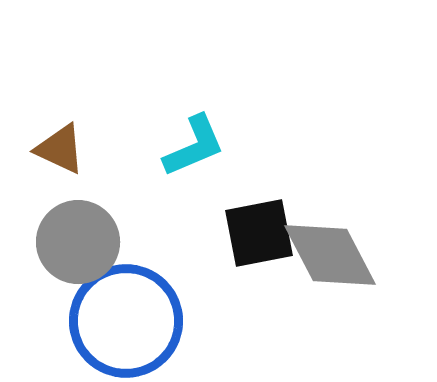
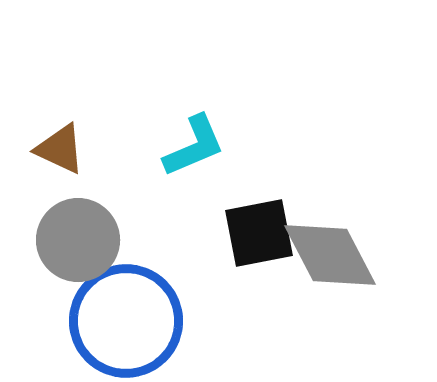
gray circle: moved 2 px up
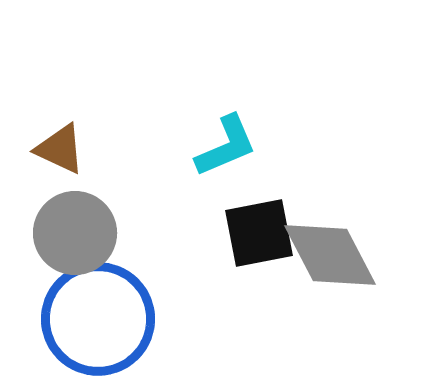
cyan L-shape: moved 32 px right
gray circle: moved 3 px left, 7 px up
blue circle: moved 28 px left, 2 px up
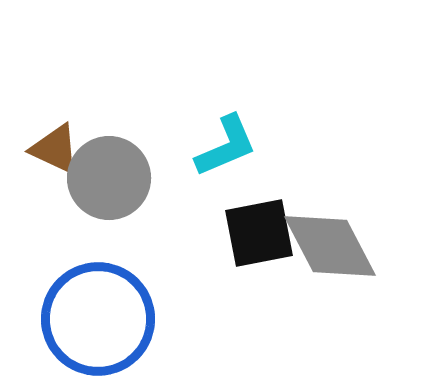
brown triangle: moved 5 px left
gray circle: moved 34 px right, 55 px up
gray diamond: moved 9 px up
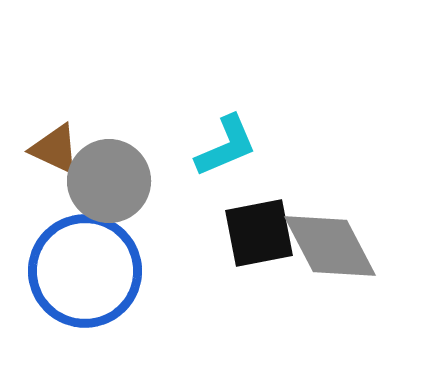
gray circle: moved 3 px down
blue circle: moved 13 px left, 48 px up
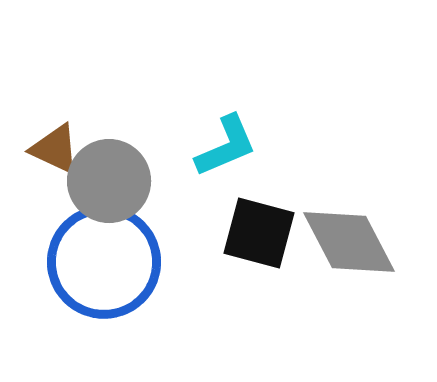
black square: rotated 26 degrees clockwise
gray diamond: moved 19 px right, 4 px up
blue circle: moved 19 px right, 9 px up
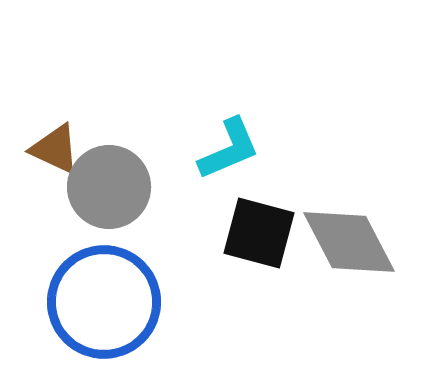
cyan L-shape: moved 3 px right, 3 px down
gray circle: moved 6 px down
blue circle: moved 40 px down
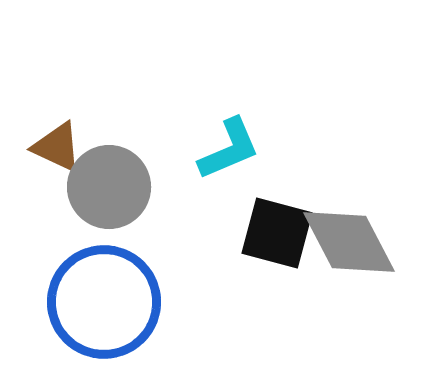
brown triangle: moved 2 px right, 2 px up
black square: moved 18 px right
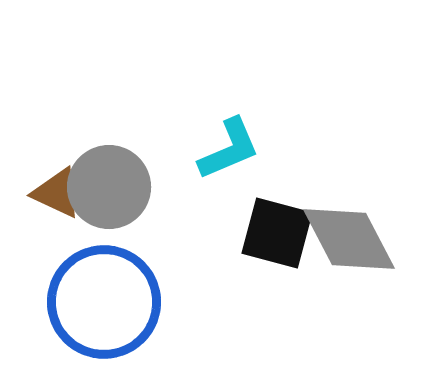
brown triangle: moved 46 px down
gray diamond: moved 3 px up
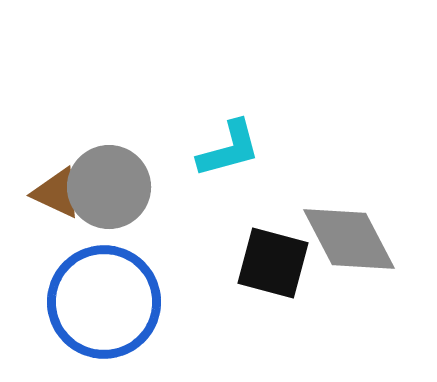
cyan L-shape: rotated 8 degrees clockwise
black square: moved 4 px left, 30 px down
